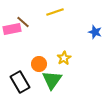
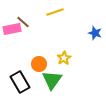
blue star: moved 1 px down
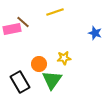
yellow star: rotated 24 degrees clockwise
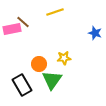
black rectangle: moved 2 px right, 3 px down
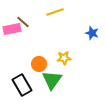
blue star: moved 3 px left
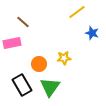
yellow line: moved 22 px right; rotated 18 degrees counterclockwise
pink rectangle: moved 14 px down
green triangle: moved 2 px left, 7 px down
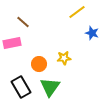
black rectangle: moved 1 px left, 2 px down
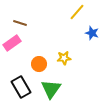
yellow line: rotated 12 degrees counterclockwise
brown line: moved 3 px left, 1 px down; rotated 24 degrees counterclockwise
pink rectangle: rotated 24 degrees counterclockwise
green triangle: moved 1 px right, 2 px down
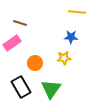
yellow line: rotated 54 degrees clockwise
blue star: moved 21 px left, 4 px down; rotated 16 degrees counterclockwise
orange circle: moved 4 px left, 1 px up
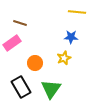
yellow star: rotated 16 degrees counterclockwise
